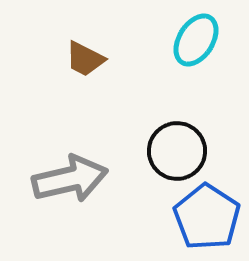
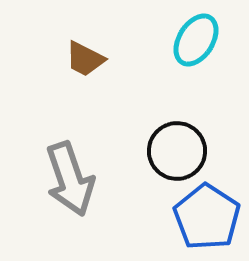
gray arrow: rotated 84 degrees clockwise
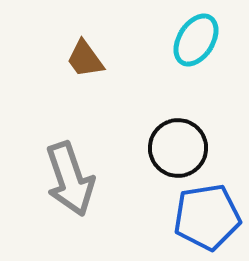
brown trapezoid: rotated 27 degrees clockwise
black circle: moved 1 px right, 3 px up
blue pentagon: rotated 30 degrees clockwise
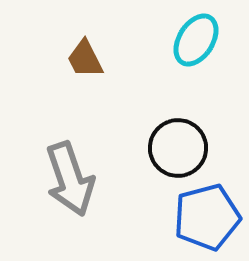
brown trapezoid: rotated 9 degrees clockwise
blue pentagon: rotated 6 degrees counterclockwise
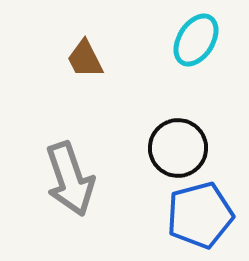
blue pentagon: moved 7 px left, 2 px up
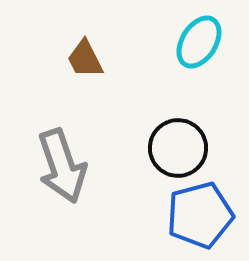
cyan ellipse: moved 3 px right, 2 px down
gray arrow: moved 8 px left, 13 px up
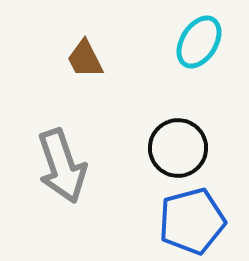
blue pentagon: moved 8 px left, 6 px down
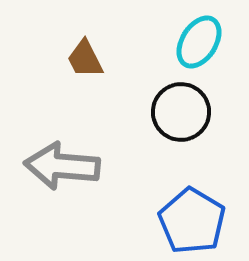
black circle: moved 3 px right, 36 px up
gray arrow: rotated 114 degrees clockwise
blue pentagon: rotated 26 degrees counterclockwise
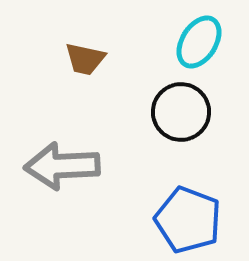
brown trapezoid: rotated 51 degrees counterclockwise
gray arrow: rotated 8 degrees counterclockwise
blue pentagon: moved 4 px left, 1 px up; rotated 10 degrees counterclockwise
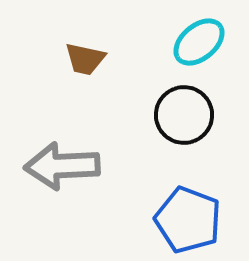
cyan ellipse: rotated 18 degrees clockwise
black circle: moved 3 px right, 3 px down
